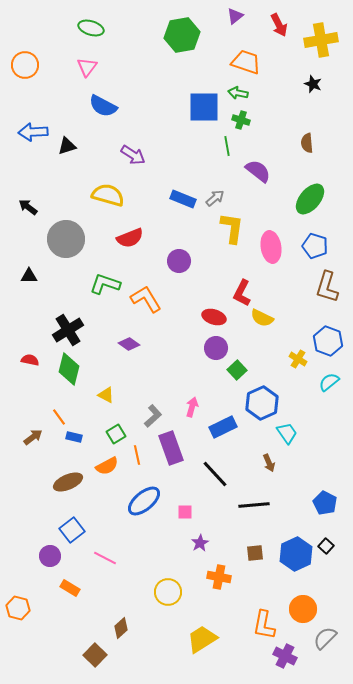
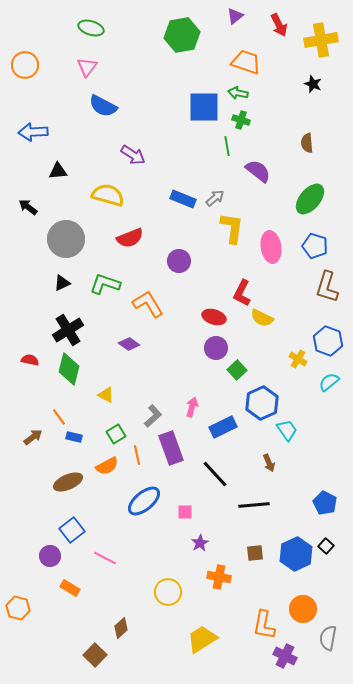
black triangle at (67, 146): moved 9 px left, 25 px down; rotated 12 degrees clockwise
black triangle at (29, 276): moved 33 px right, 7 px down; rotated 24 degrees counterclockwise
orange L-shape at (146, 299): moved 2 px right, 5 px down
cyan trapezoid at (287, 433): moved 3 px up
gray semicircle at (325, 638): moved 3 px right; rotated 35 degrees counterclockwise
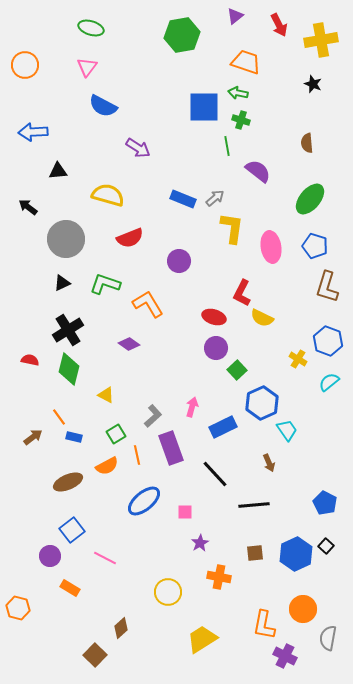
purple arrow at (133, 155): moved 5 px right, 7 px up
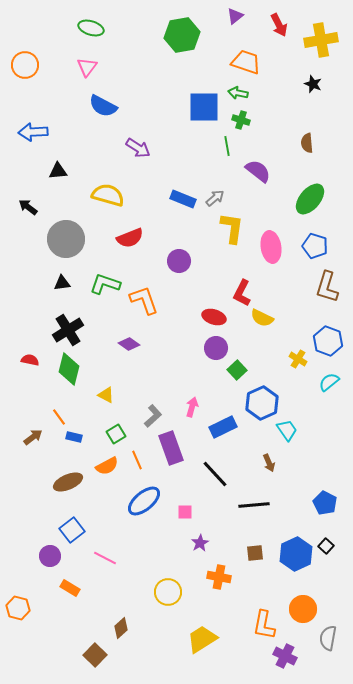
black triangle at (62, 283): rotated 18 degrees clockwise
orange L-shape at (148, 304): moved 4 px left, 4 px up; rotated 12 degrees clockwise
orange line at (137, 455): moved 5 px down; rotated 12 degrees counterclockwise
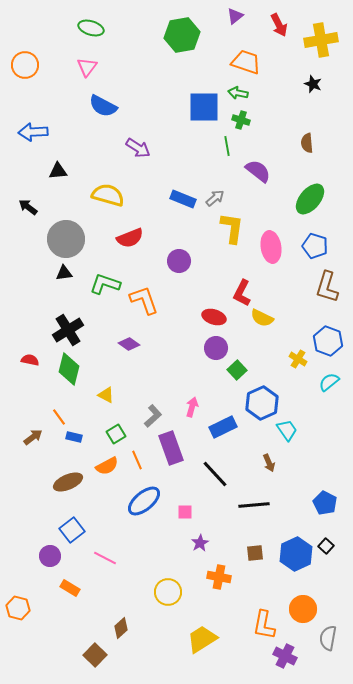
black triangle at (62, 283): moved 2 px right, 10 px up
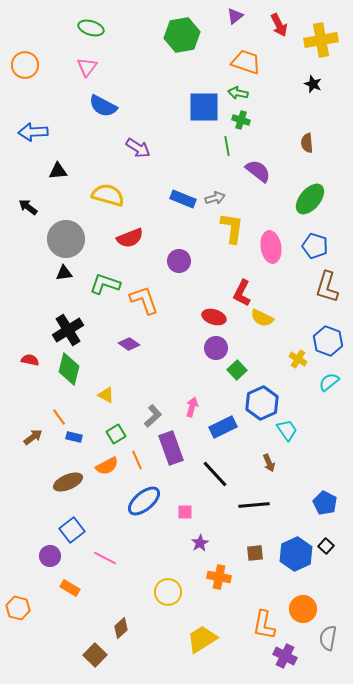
gray arrow at (215, 198): rotated 24 degrees clockwise
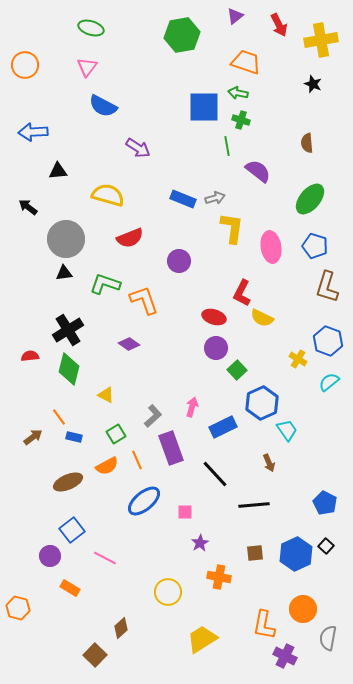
red semicircle at (30, 360): moved 4 px up; rotated 18 degrees counterclockwise
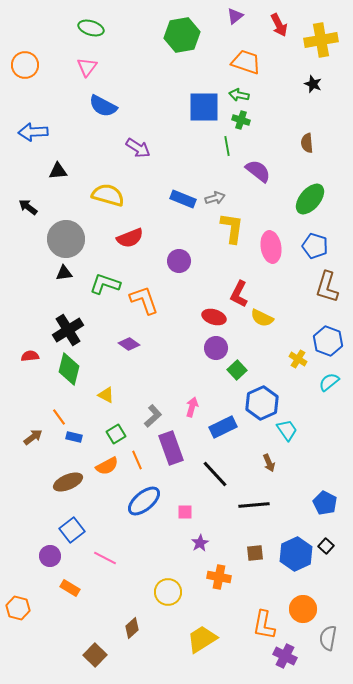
green arrow at (238, 93): moved 1 px right, 2 px down
red L-shape at (242, 293): moved 3 px left, 1 px down
brown diamond at (121, 628): moved 11 px right
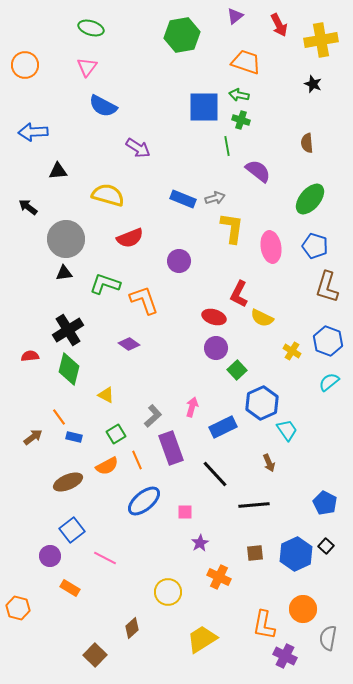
yellow cross at (298, 359): moved 6 px left, 8 px up
orange cross at (219, 577): rotated 15 degrees clockwise
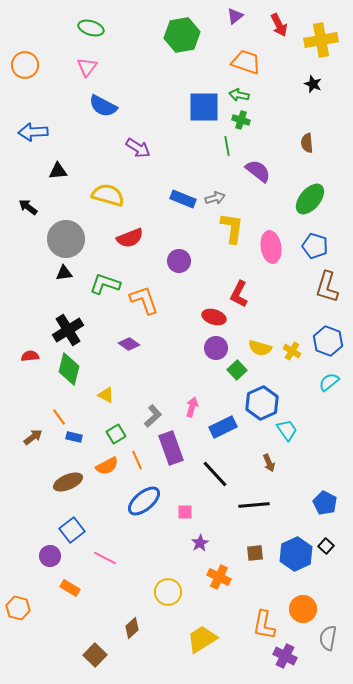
yellow semicircle at (262, 318): moved 2 px left, 30 px down; rotated 10 degrees counterclockwise
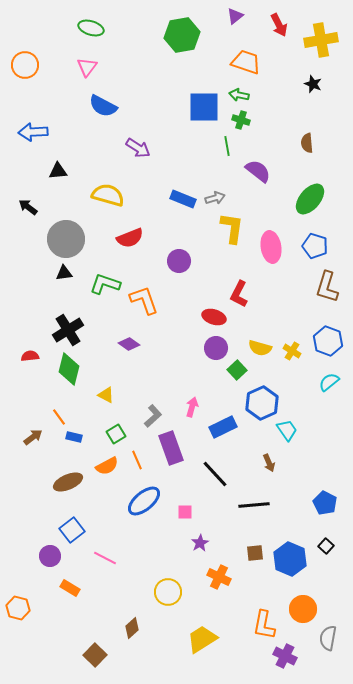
blue hexagon at (296, 554): moved 6 px left, 5 px down; rotated 12 degrees counterclockwise
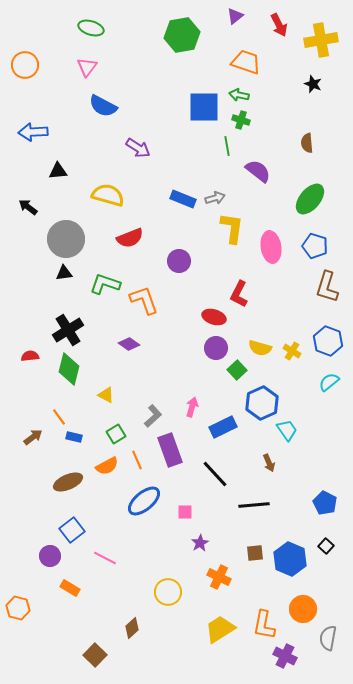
purple rectangle at (171, 448): moved 1 px left, 2 px down
yellow trapezoid at (202, 639): moved 18 px right, 10 px up
